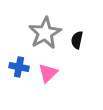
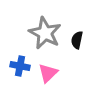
gray star: rotated 16 degrees counterclockwise
blue cross: moved 1 px right, 1 px up
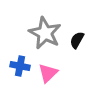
black semicircle: rotated 18 degrees clockwise
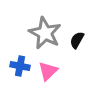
pink triangle: moved 2 px up
